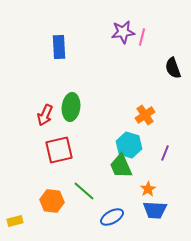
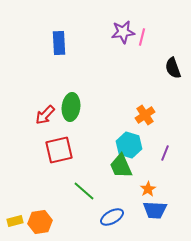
blue rectangle: moved 4 px up
red arrow: rotated 20 degrees clockwise
orange hexagon: moved 12 px left, 21 px down; rotated 15 degrees counterclockwise
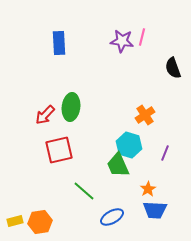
purple star: moved 1 px left, 9 px down; rotated 15 degrees clockwise
green trapezoid: moved 3 px left, 1 px up
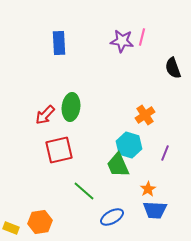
yellow rectangle: moved 4 px left, 7 px down; rotated 35 degrees clockwise
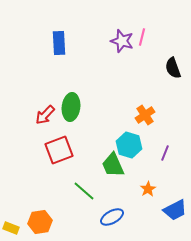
purple star: rotated 10 degrees clockwise
red square: rotated 8 degrees counterclockwise
green trapezoid: moved 5 px left
blue trapezoid: moved 20 px right; rotated 30 degrees counterclockwise
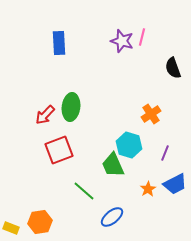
orange cross: moved 6 px right, 1 px up
blue trapezoid: moved 26 px up
blue ellipse: rotated 10 degrees counterclockwise
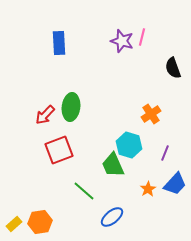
blue trapezoid: rotated 20 degrees counterclockwise
yellow rectangle: moved 3 px right, 4 px up; rotated 63 degrees counterclockwise
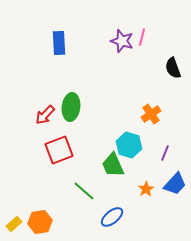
orange star: moved 2 px left
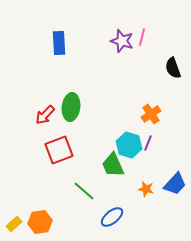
purple line: moved 17 px left, 10 px up
orange star: rotated 28 degrees counterclockwise
